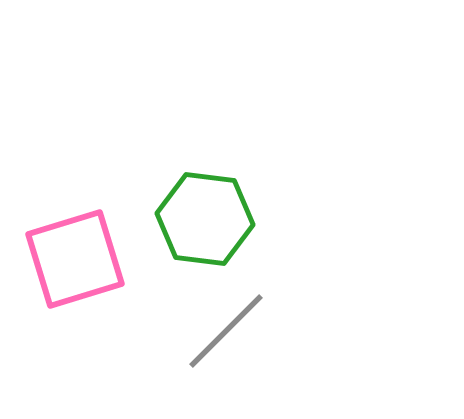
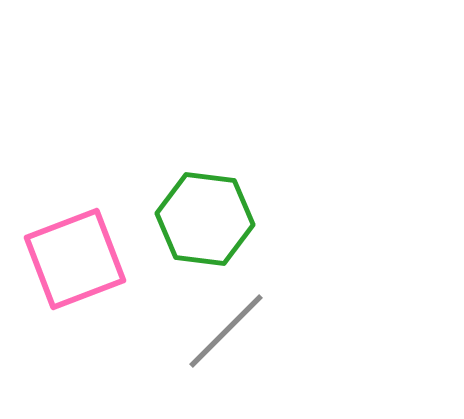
pink square: rotated 4 degrees counterclockwise
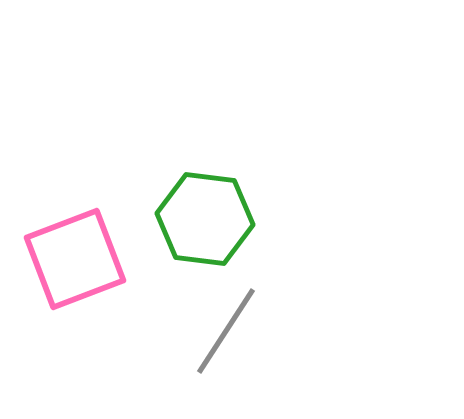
gray line: rotated 12 degrees counterclockwise
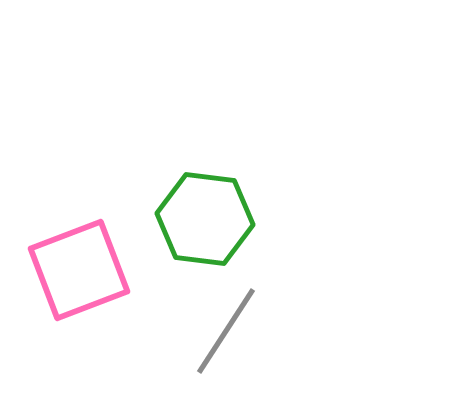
pink square: moved 4 px right, 11 px down
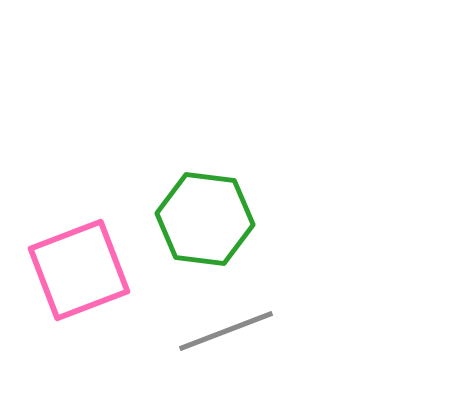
gray line: rotated 36 degrees clockwise
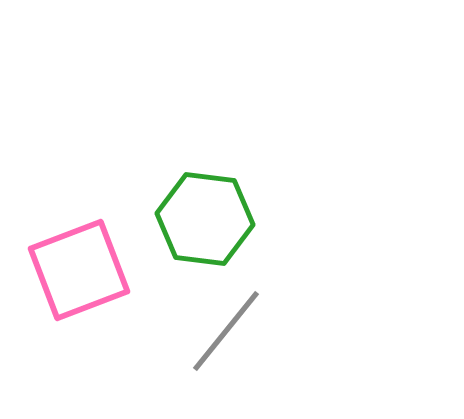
gray line: rotated 30 degrees counterclockwise
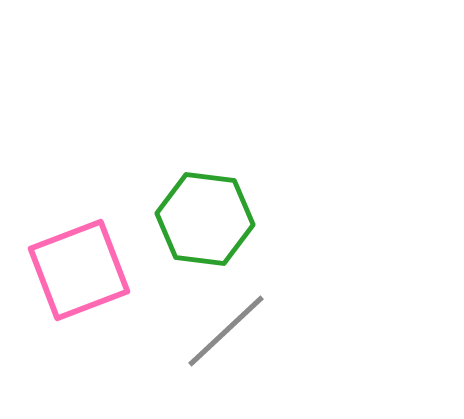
gray line: rotated 8 degrees clockwise
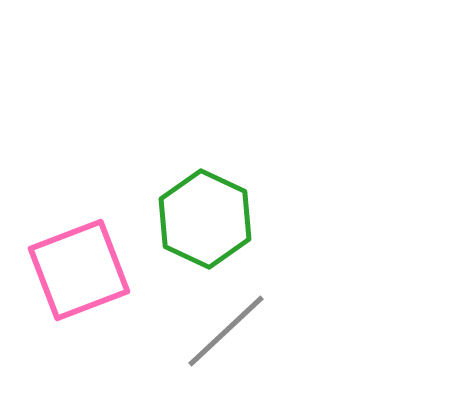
green hexagon: rotated 18 degrees clockwise
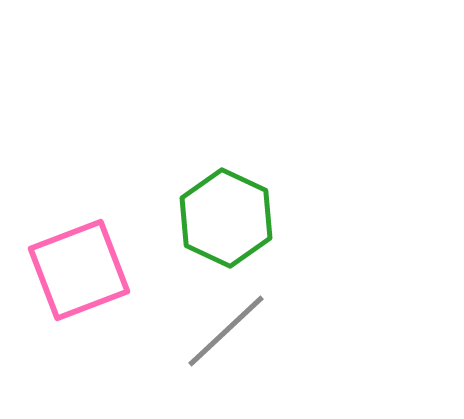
green hexagon: moved 21 px right, 1 px up
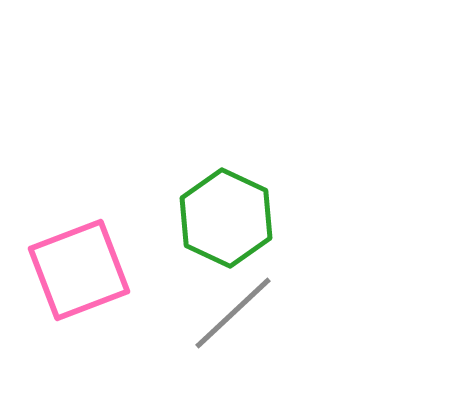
gray line: moved 7 px right, 18 px up
